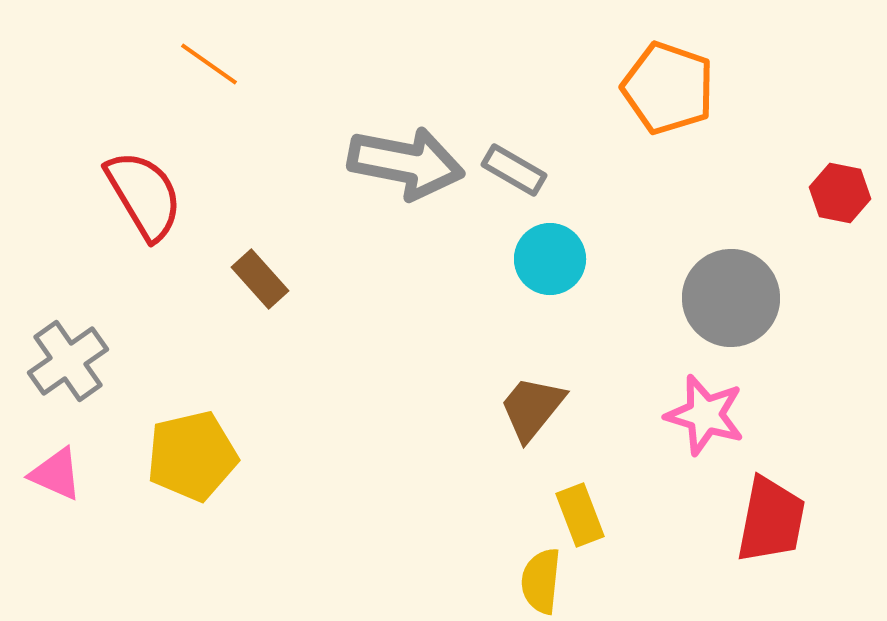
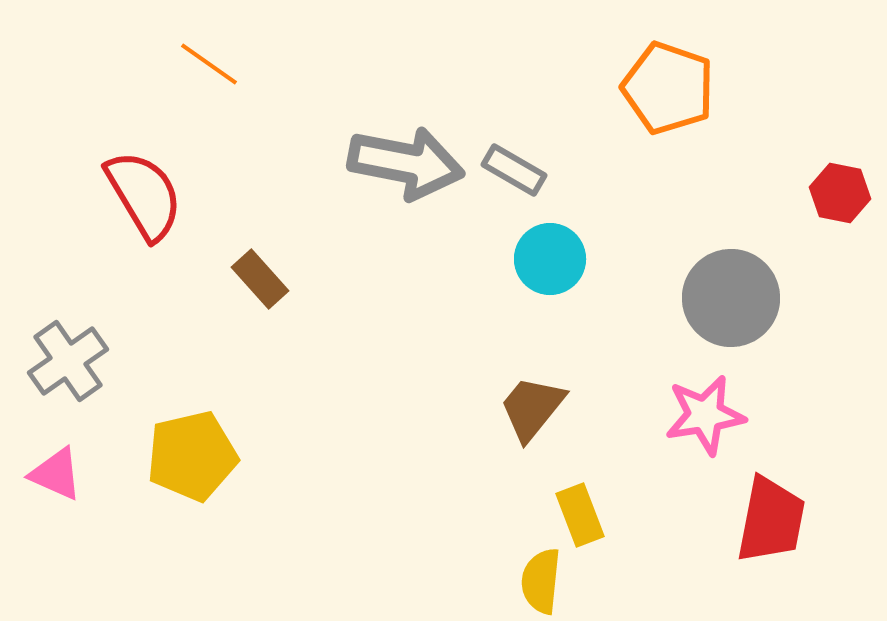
pink star: rotated 26 degrees counterclockwise
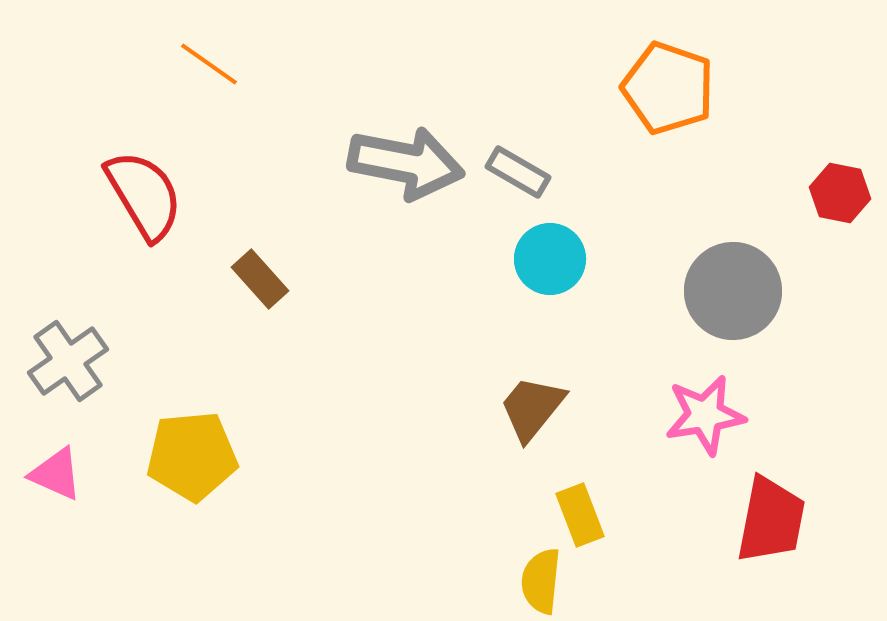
gray rectangle: moved 4 px right, 2 px down
gray circle: moved 2 px right, 7 px up
yellow pentagon: rotated 8 degrees clockwise
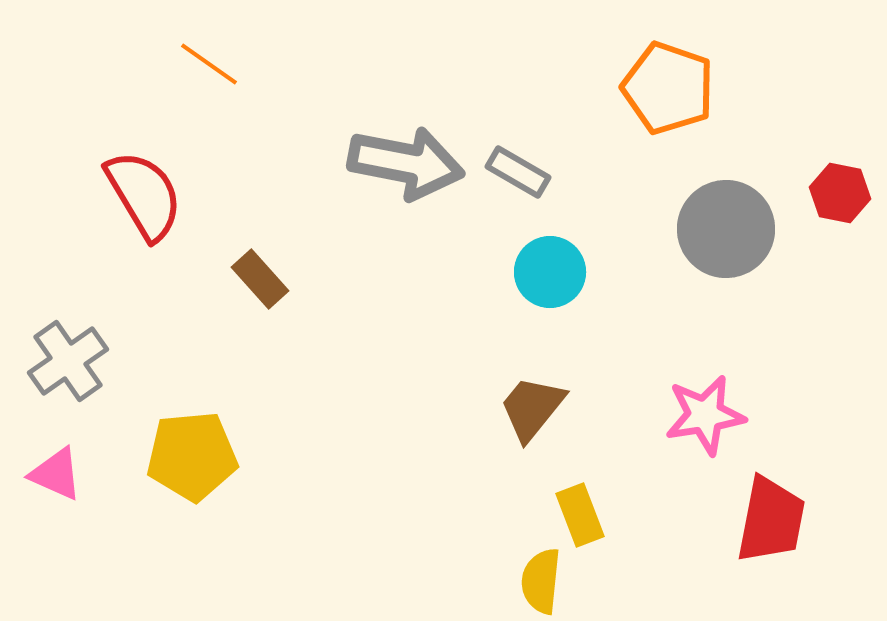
cyan circle: moved 13 px down
gray circle: moved 7 px left, 62 px up
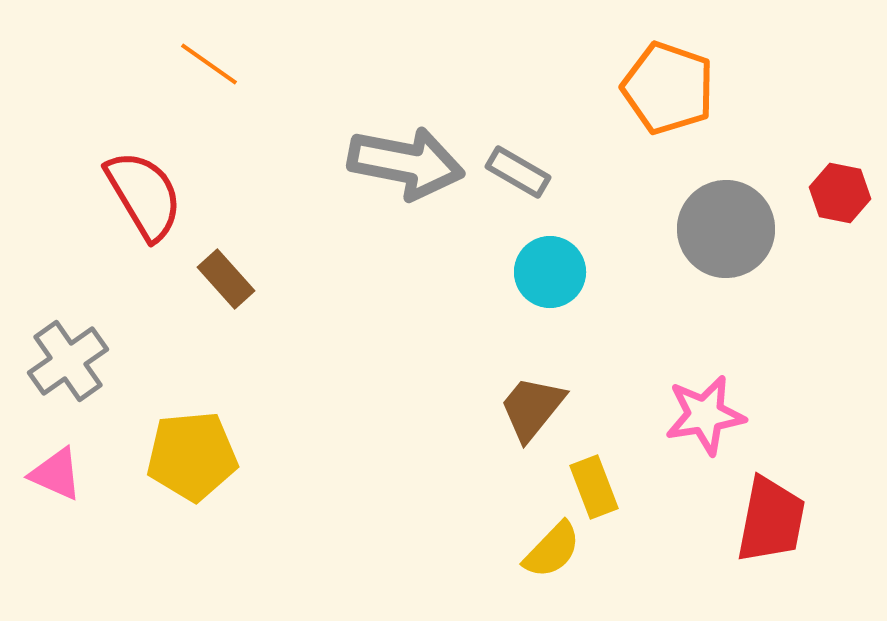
brown rectangle: moved 34 px left
yellow rectangle: moved 14 px right, 28 px up
yellow semicircle: moved 11 px right, 31 px up; rotated 142 degrees counterclockwise
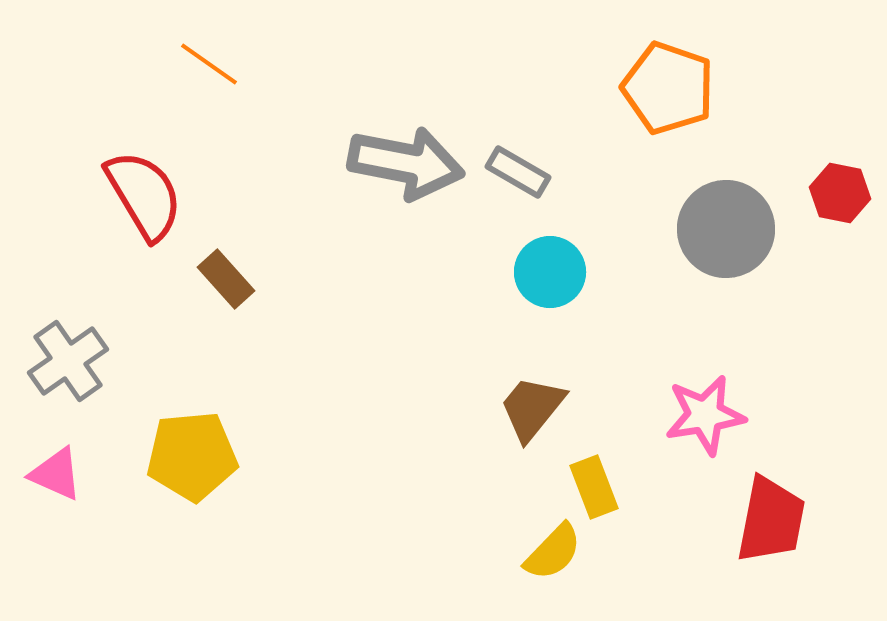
yellow semicircle: moved 1 px right, 2 px down
